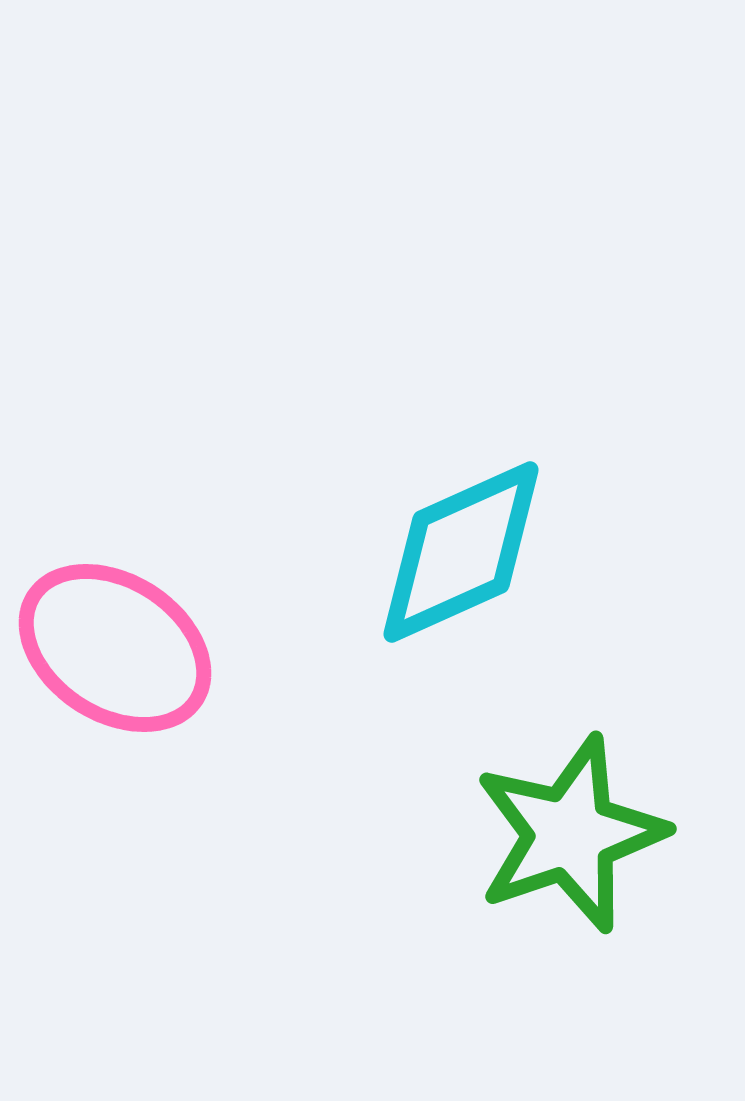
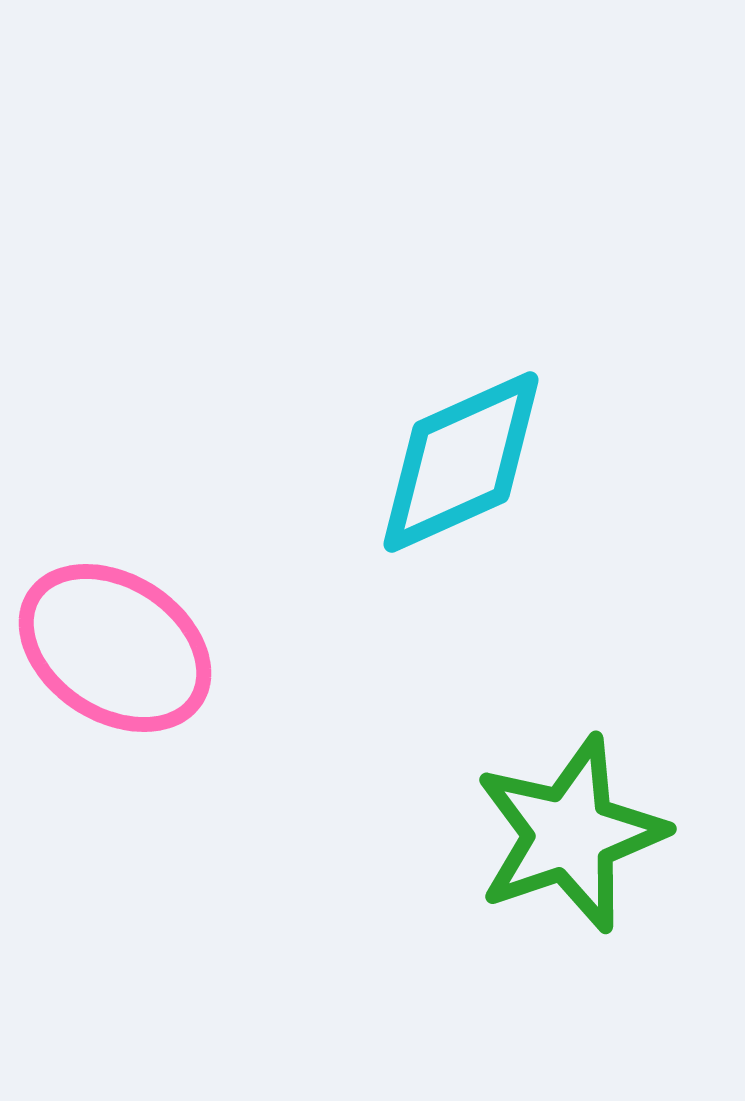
cyan diamond: moved 90 px up
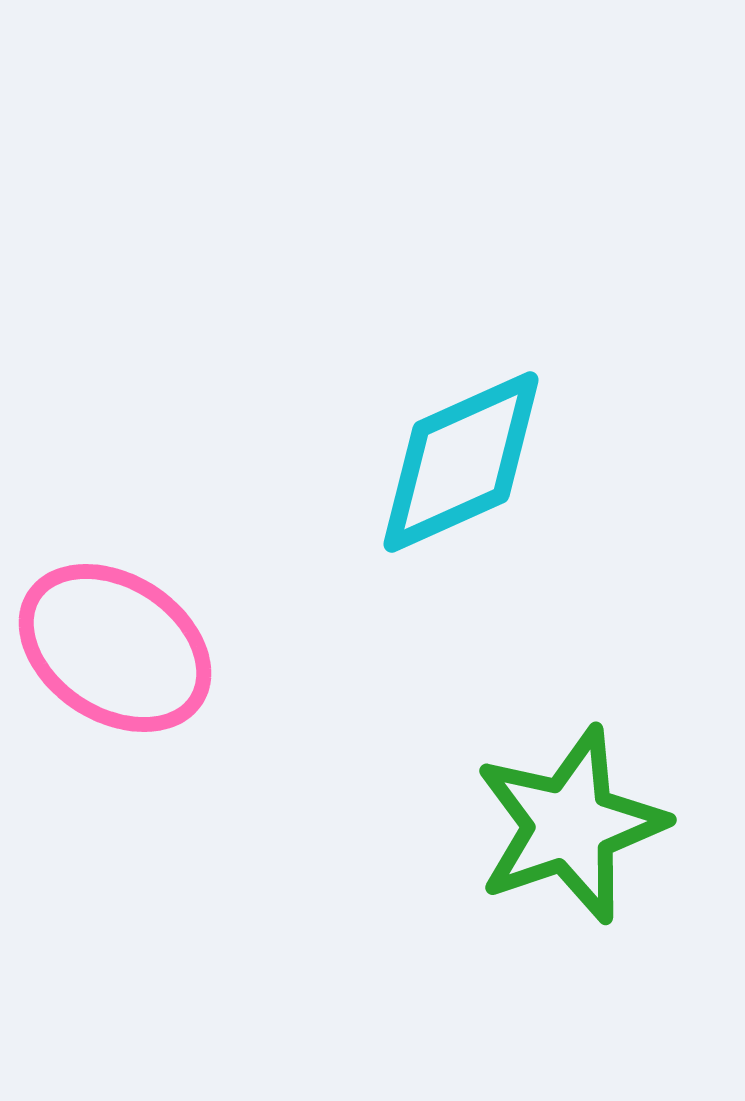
green star: moved 9 px up
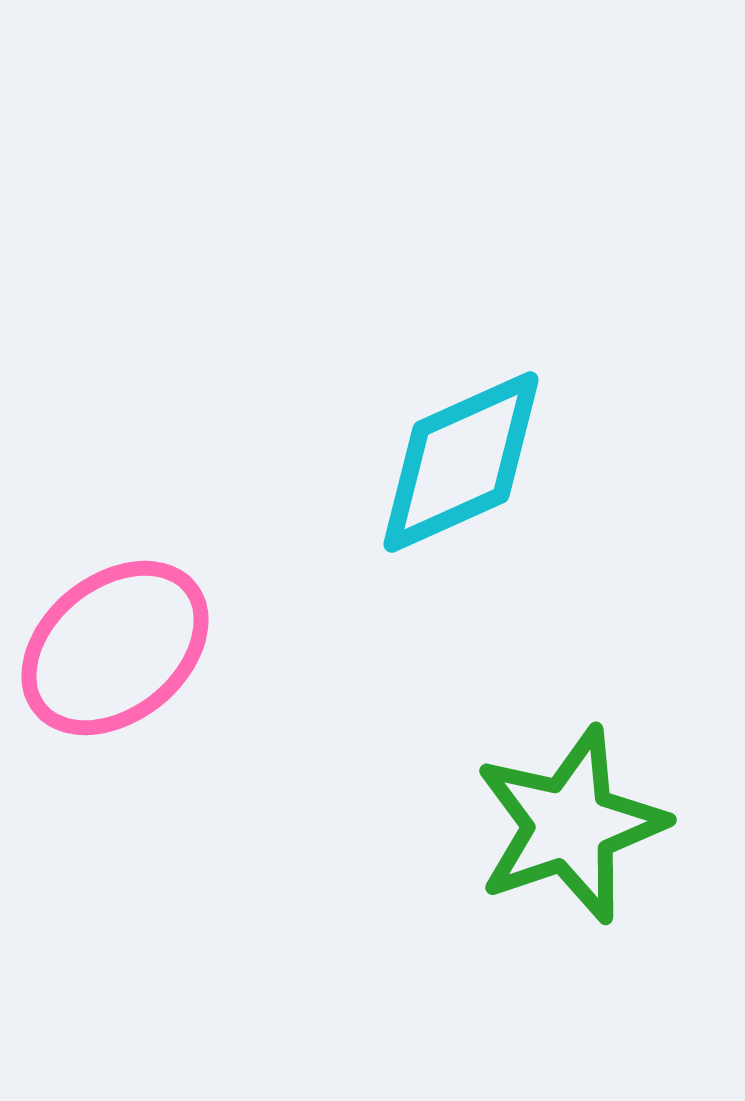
pink ellipse: rotated 72 degrees counterclockwise
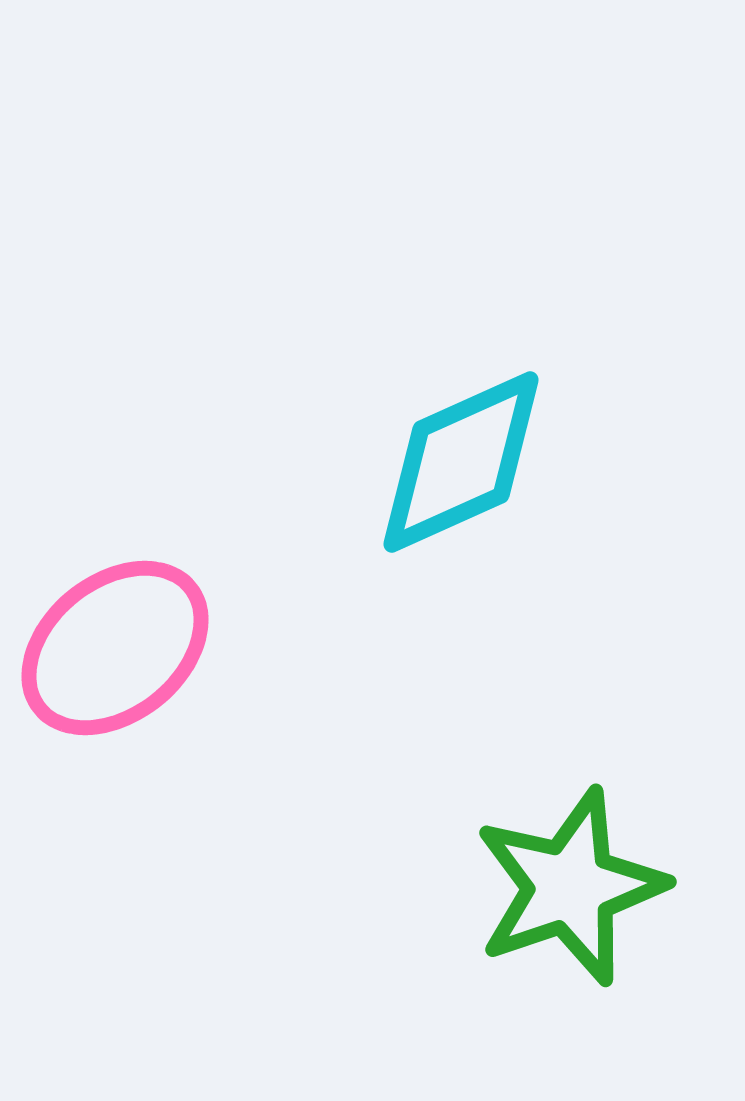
green star: moved 62 px down
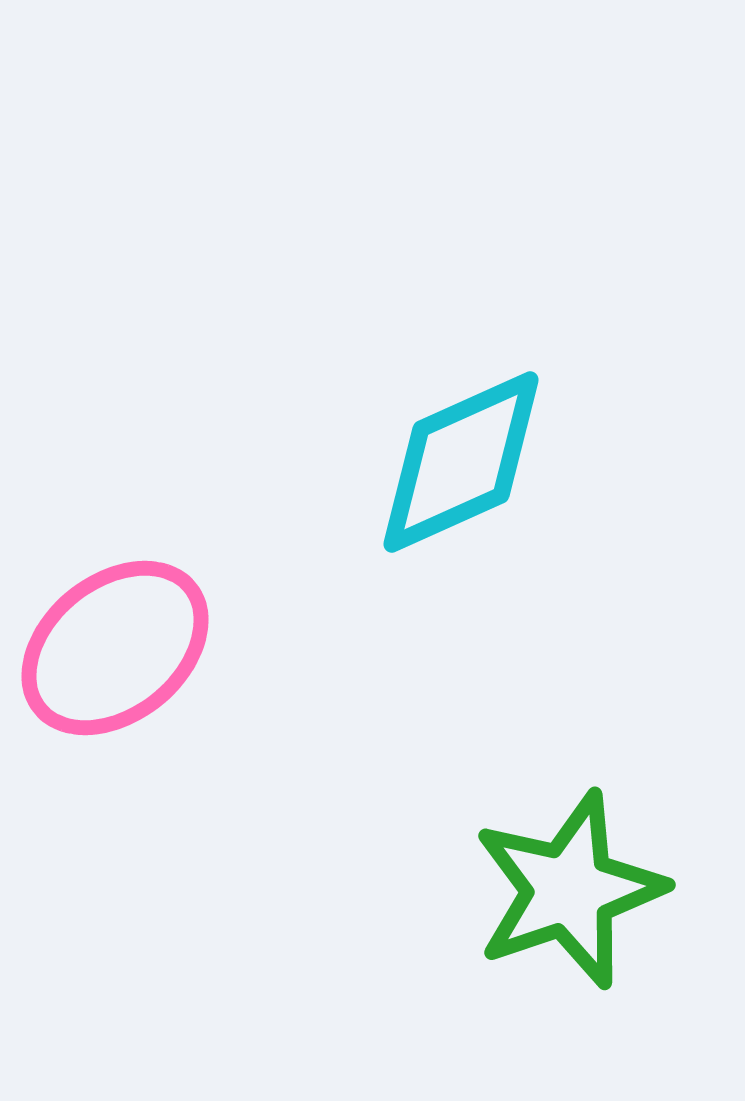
green star: moved 1 px left, 3 px down
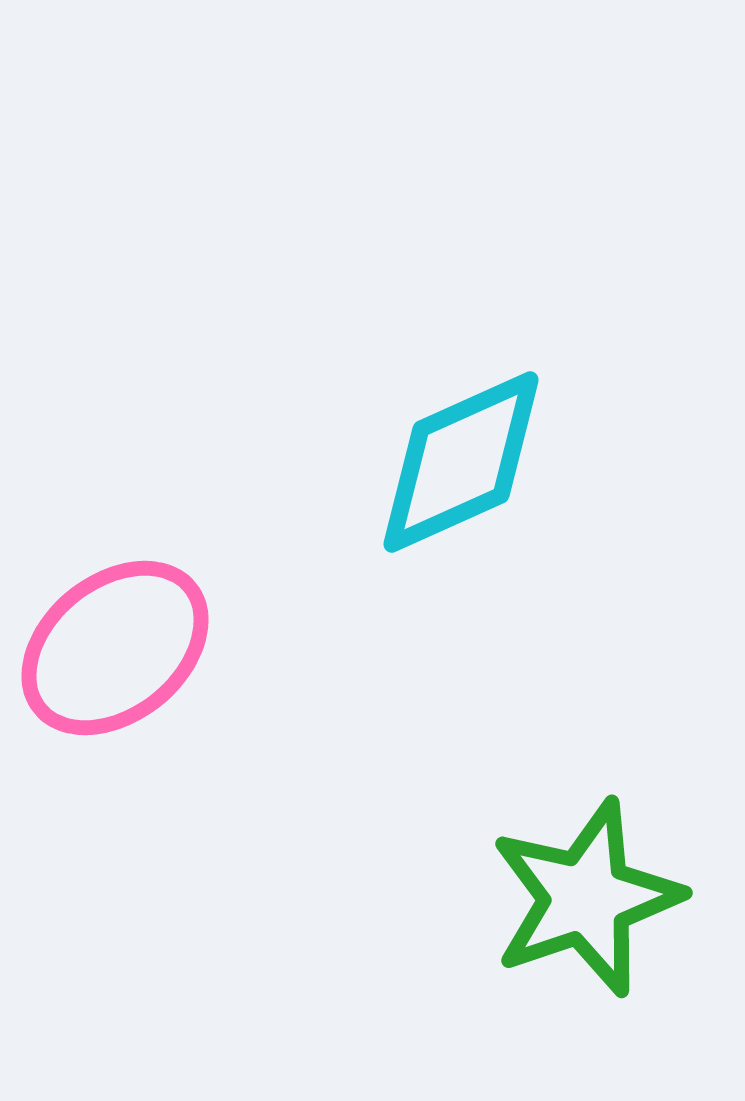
green star: moved 17 px right, 8 px down
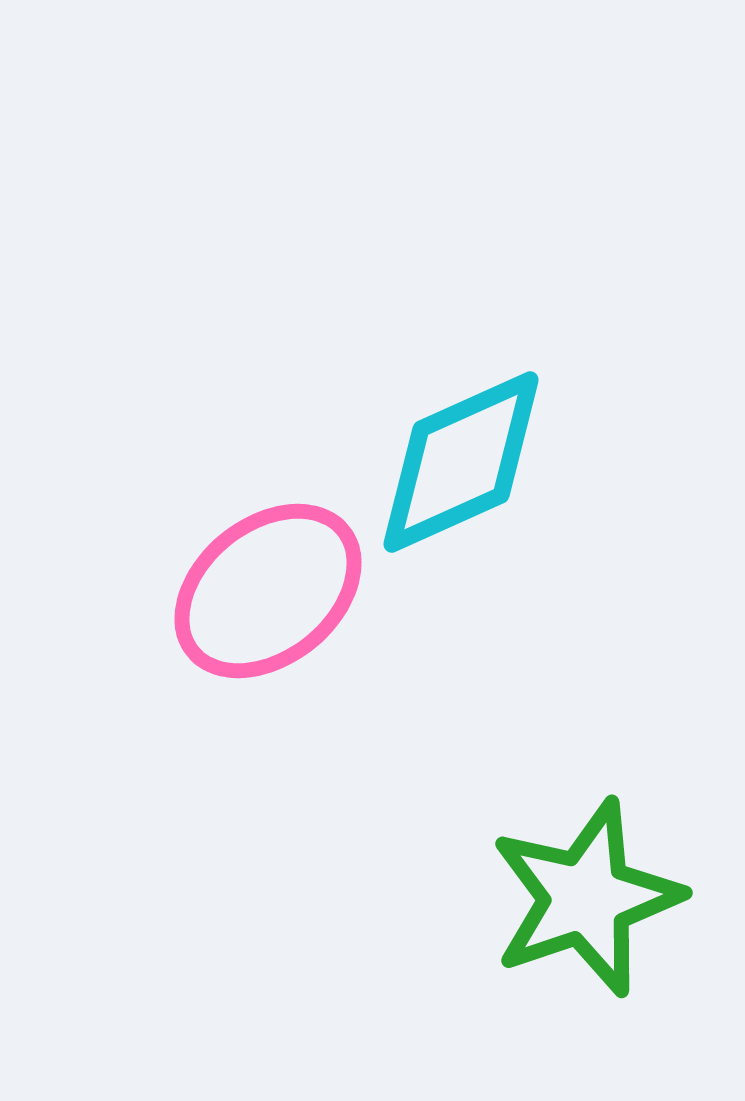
pink ellipse: moved 153 px right, 57 px up
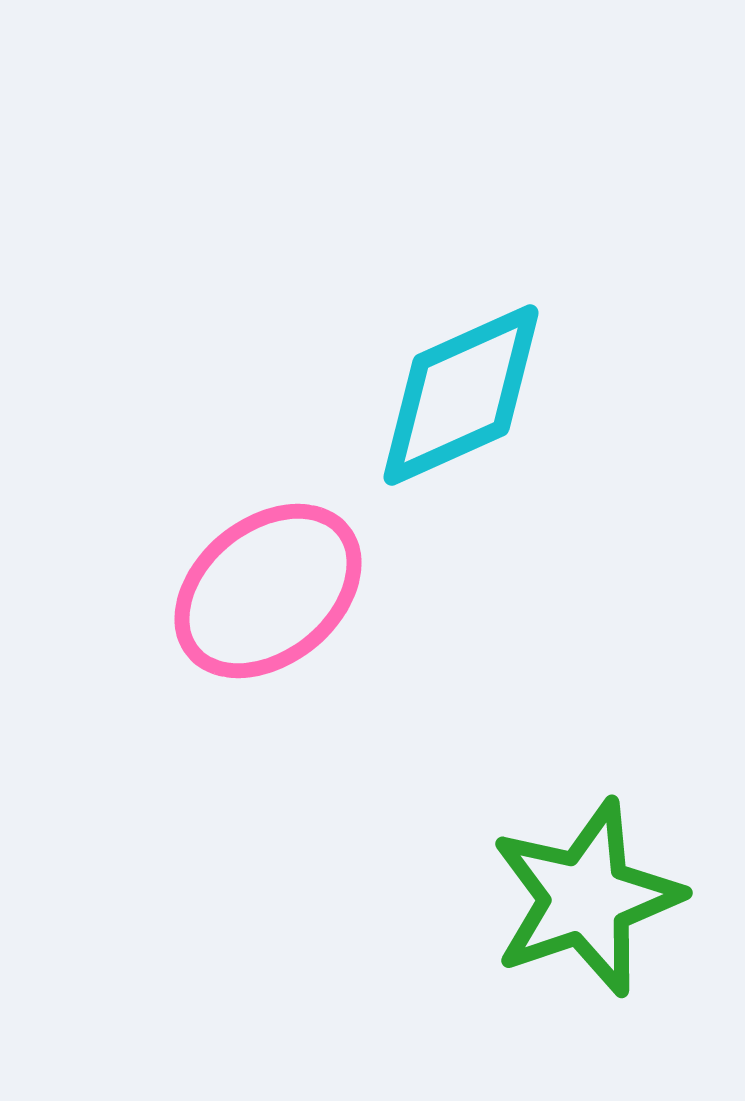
cyan diamond: moved 67 px up
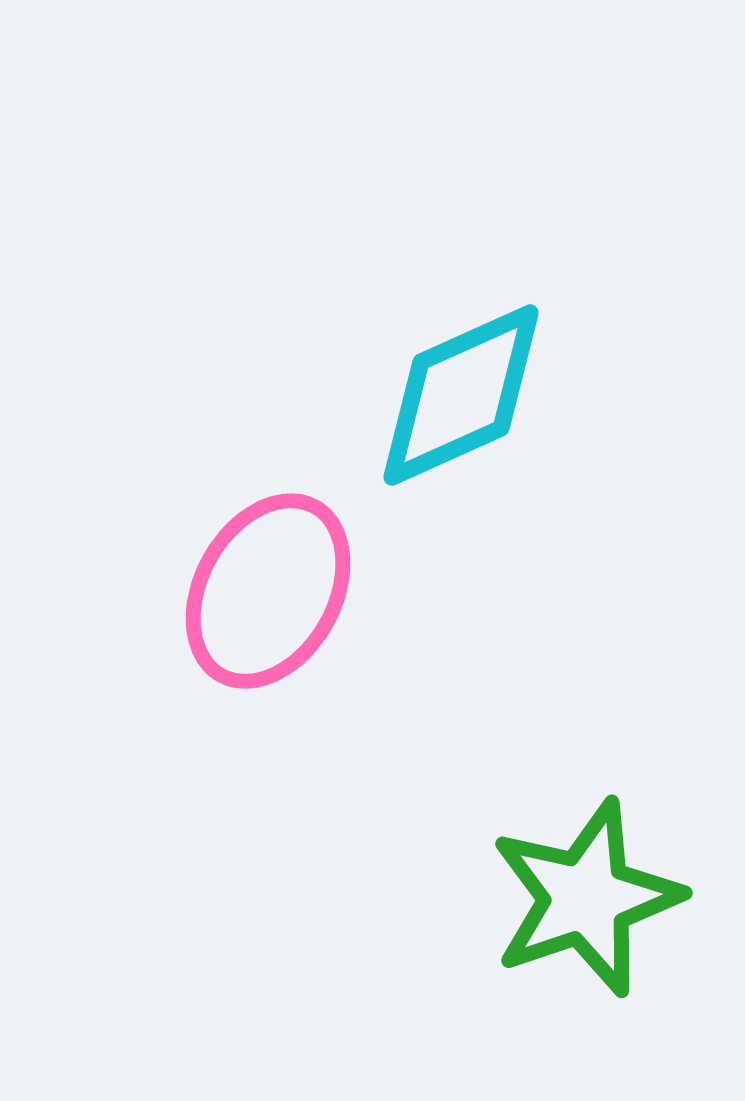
pink ellipse: rotated 22 degrees counterclockwise
